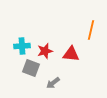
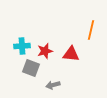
gray arrow: moved 2 px down; rotated 24 degrees clockwise
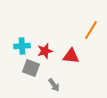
orange line: rotated 18 degrees clockwise
red triangle: moved 2 px down
gray arrow: moved 1 px right; rotated 112 degrees counterclockwise
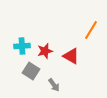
red triangle: rotated 24 degrees clockwise
gray square: moved 3 px down; rotated 12 degrees clockwise
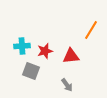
red triangle: rotated 36 degrees counterclockwise
gray square: rotated 12 degrees counterclockwise
gray arrow: moved 13 px right
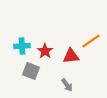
orange line: moved 11 px down; rotated 24 degrees clockwise
red star: rotated 21 degrees counterclockwise
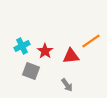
cyan cross: rotated 21 degrees counterclockwise
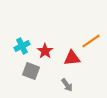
red triangle: moved 1 px right, 2 px down
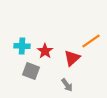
cyan cross: rotated 28 degrees clockwise
red triangle: rotated 36 degrees counterclockwise
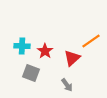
gray square: moved 2 px down
